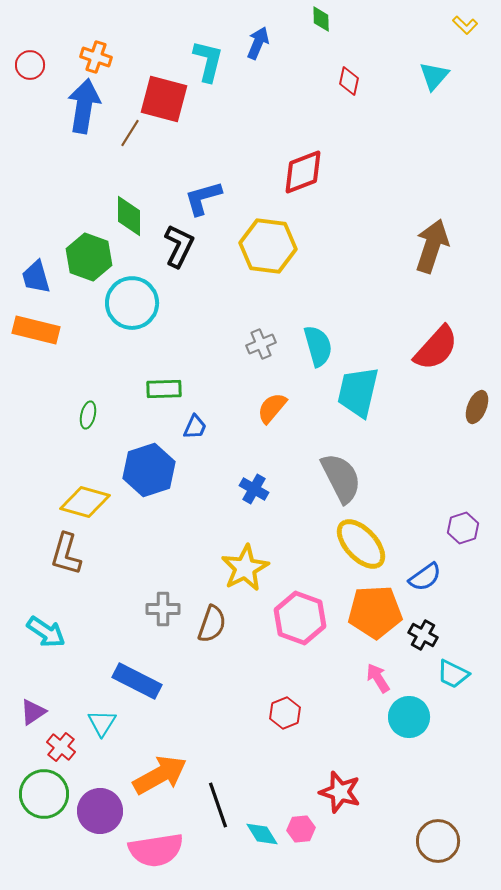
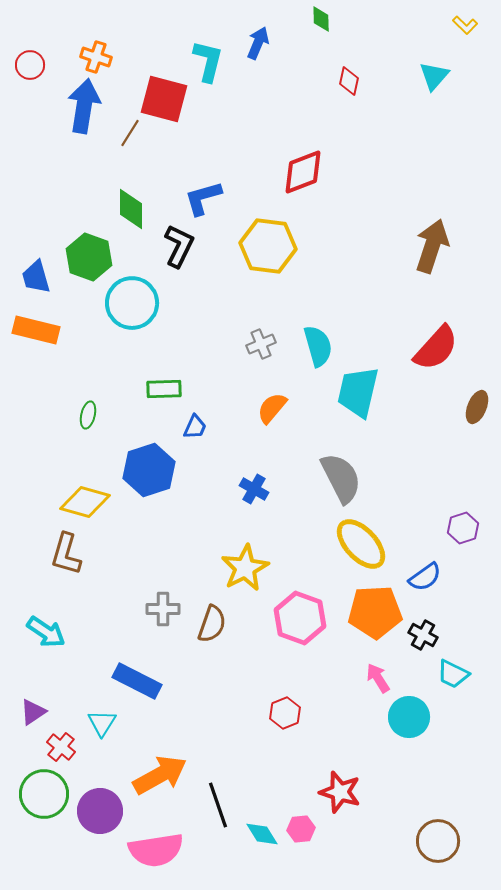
green diamond at (129, 216): moved 2 px right, 7 px up
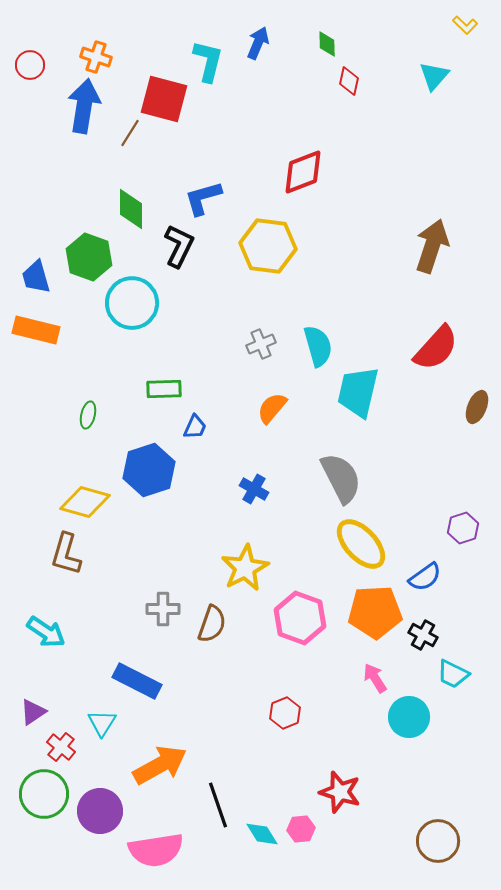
green diamond at (321, 19): moved 6 px right, 25 px down
pink arrow at (378, 678): moved 3 px left
orange arrow at (160, 775): moved 10 px up
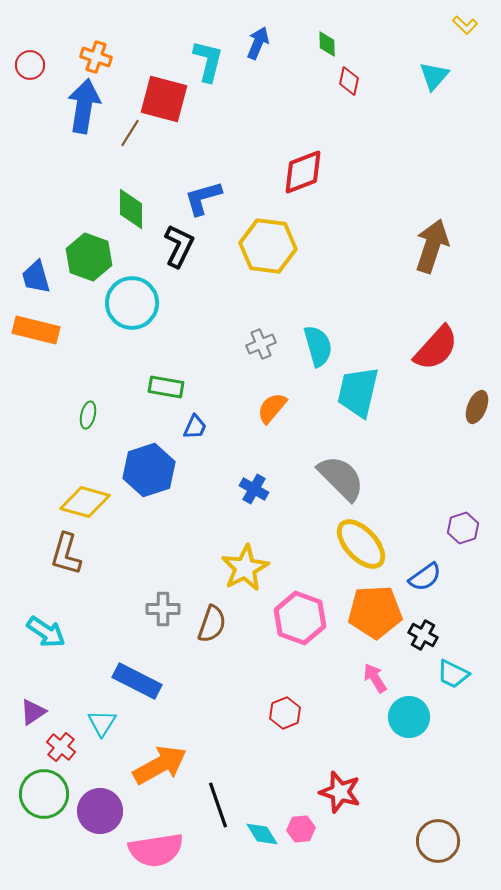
green rectangle at (164, 389): moved 2 px right, 2 px up; rotated 12 degrees clockwise
gray semicircle at (341, 478): rotated 18 degrees counterclockwise
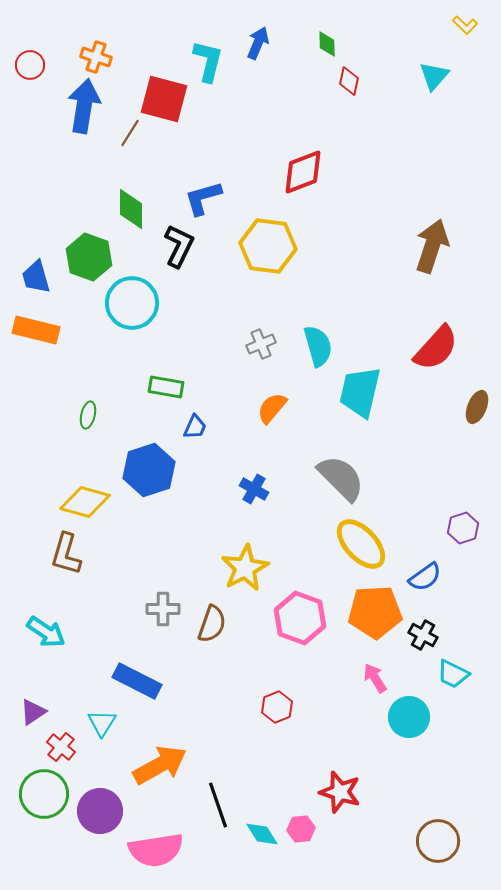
cyan trapezoid at (358, 392): moved 2 px right
red hexagon at (285, 713): moved 8 px left, 6 px up
